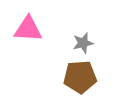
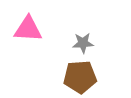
gray star: rotated 10 degrees clockwise
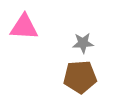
pink triangle: moved 4 px left, 2 px up
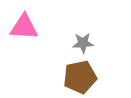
brown pentagon: rotated 8 degrees counterclockwise
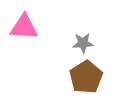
brown pentagon: moved 6 px right; rotated 20 degrees counterclockwise
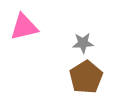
pink triangle: rotated 16 degrees counterclockwise
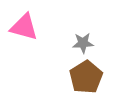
pink triangle: rotated 28 degrees clockwise
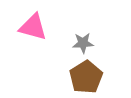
pink triangle: moved 9 px right
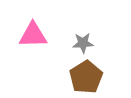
pink triangle: moved 8 px down; rotated 16 degrees counterclockwise
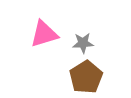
pink triangle: moved 11 px right, 1 px up; rotated 16 degrees counterclockwise
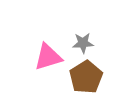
pink triangle: moved 4 px right, 23 px down
